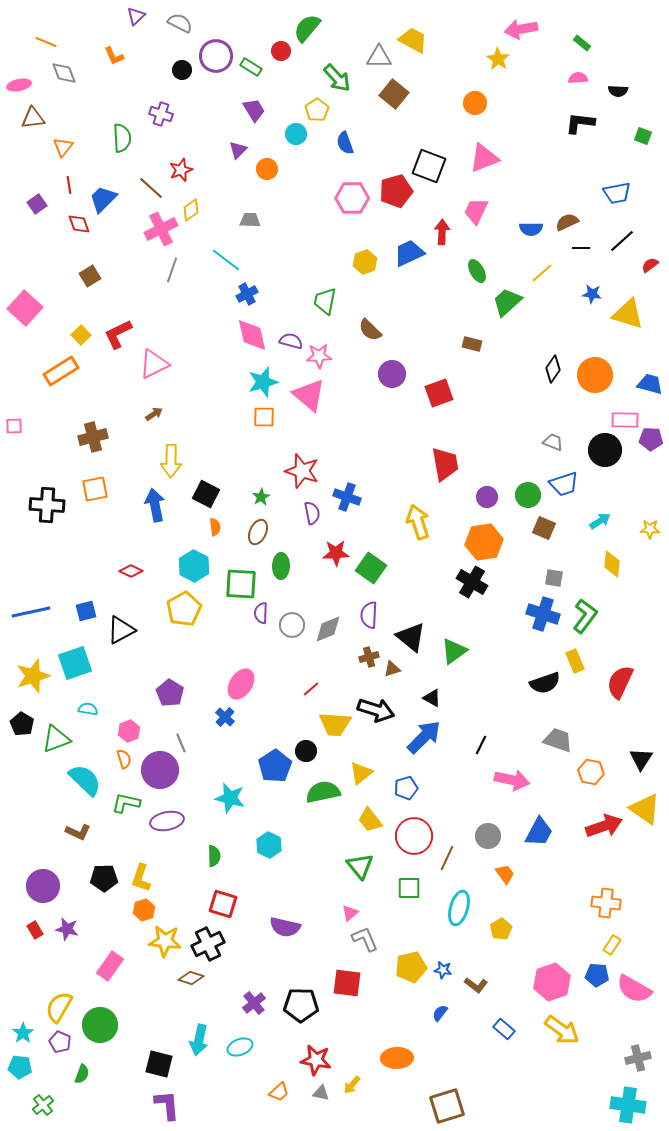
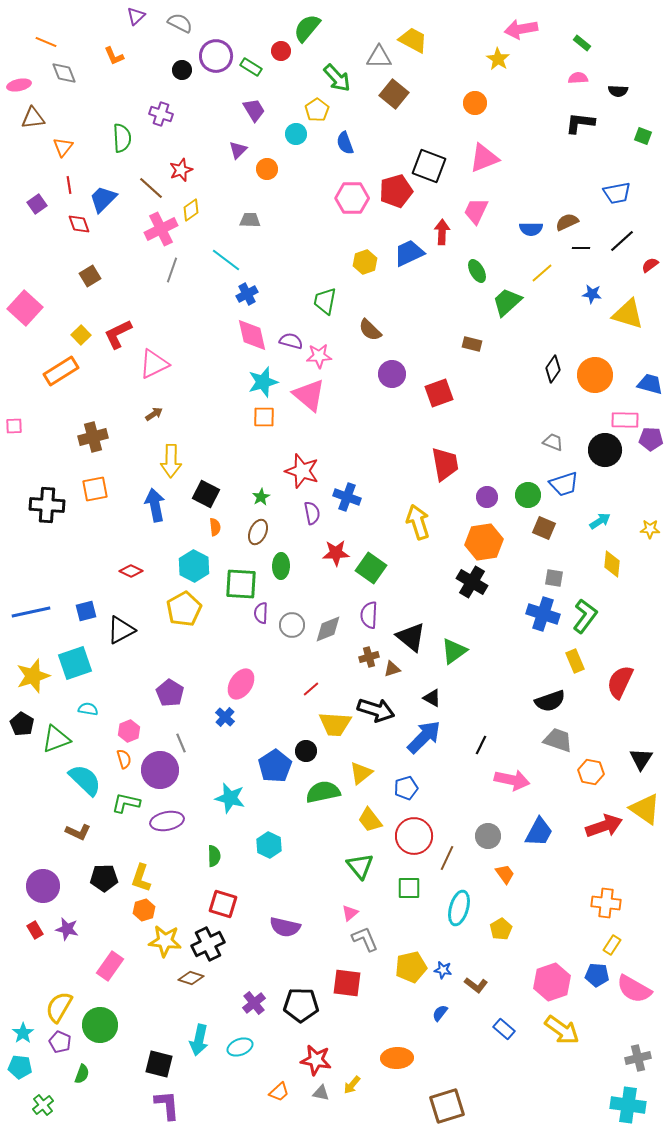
black semicircle at (545, 683): moved 5 px right, 18 px down
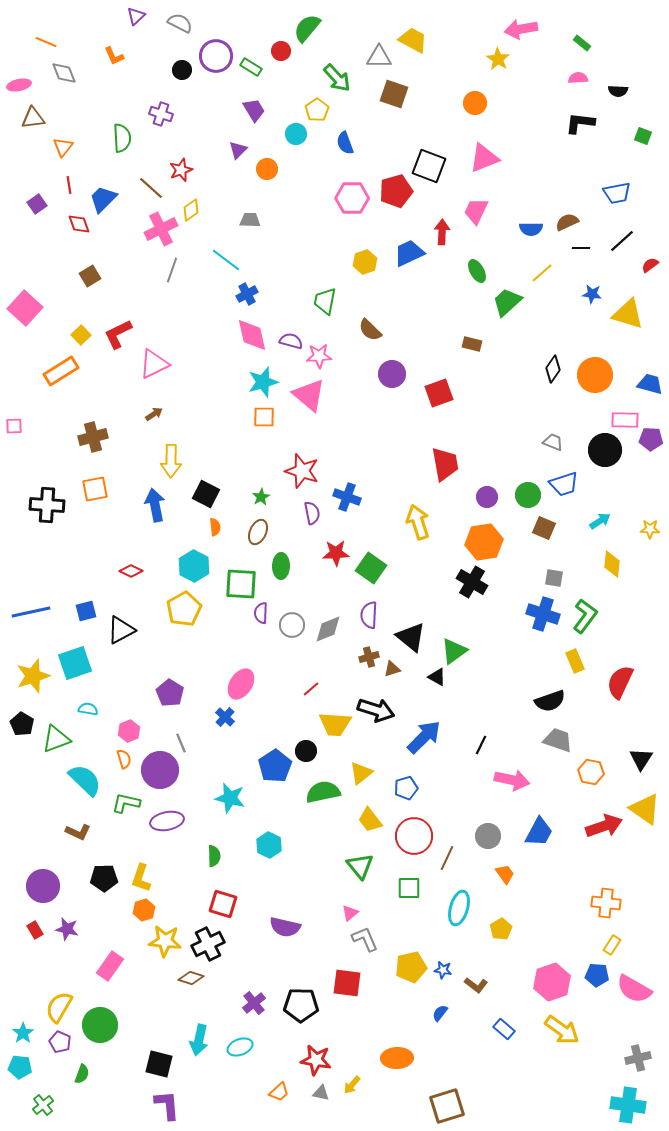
brown square at (394, 94): rotated 20 degrees counterclockwise
black triangle at (432, 698): moved 5 px right, 21 px up
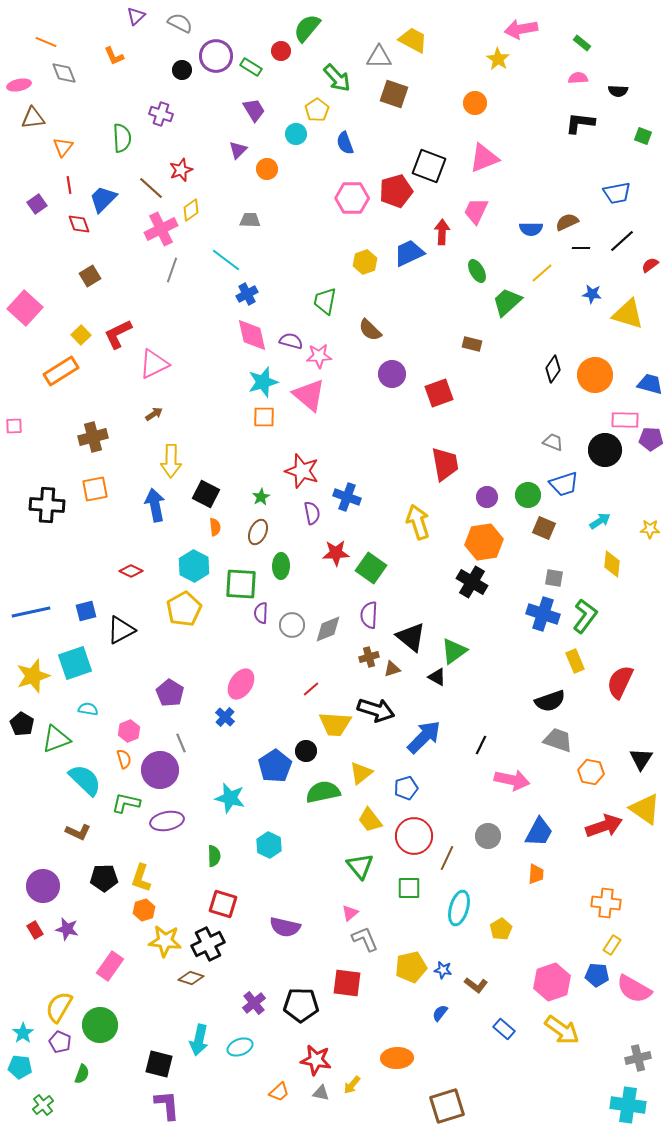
orange trapezoid at (505, 874): moved 31 px right; rotated 40 degrees clockwise
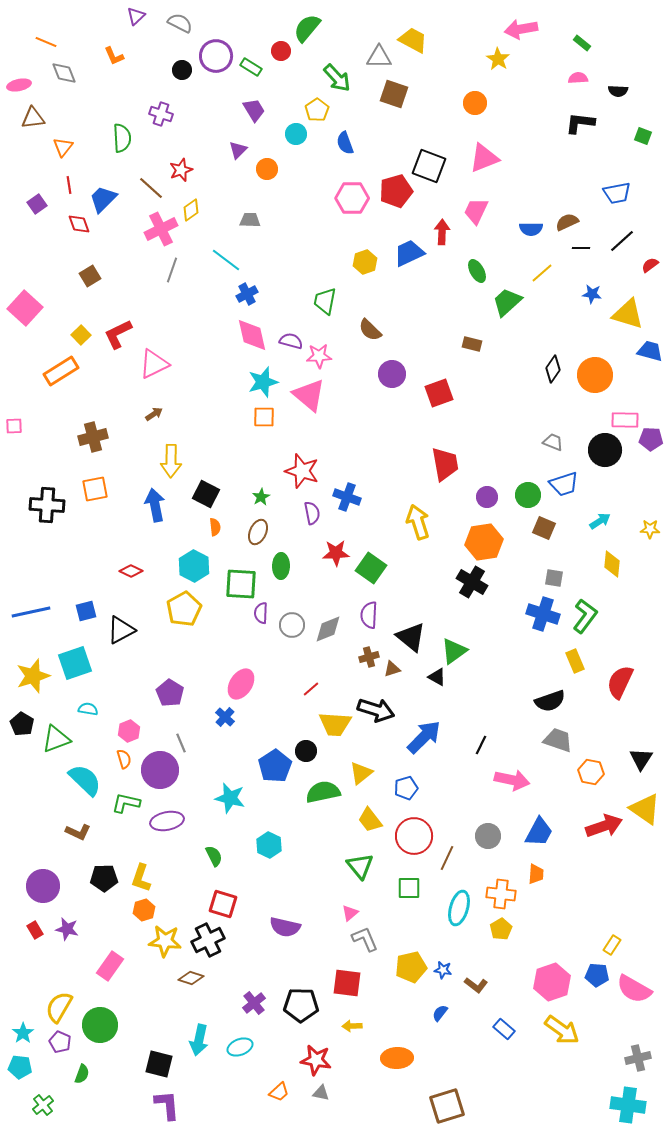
blue trapezoid at (650, 384): moved 33 px up
green semicircle at (214, 856): rotated 25 degrees counterclockwise
orange cross at (606, 903): moved 105 px left, 9 px up
black cross at (208, 944): moved 4 px up
yellow arrow at (352, 1085): moved 59 px up; rotated 48 degrees clockwise
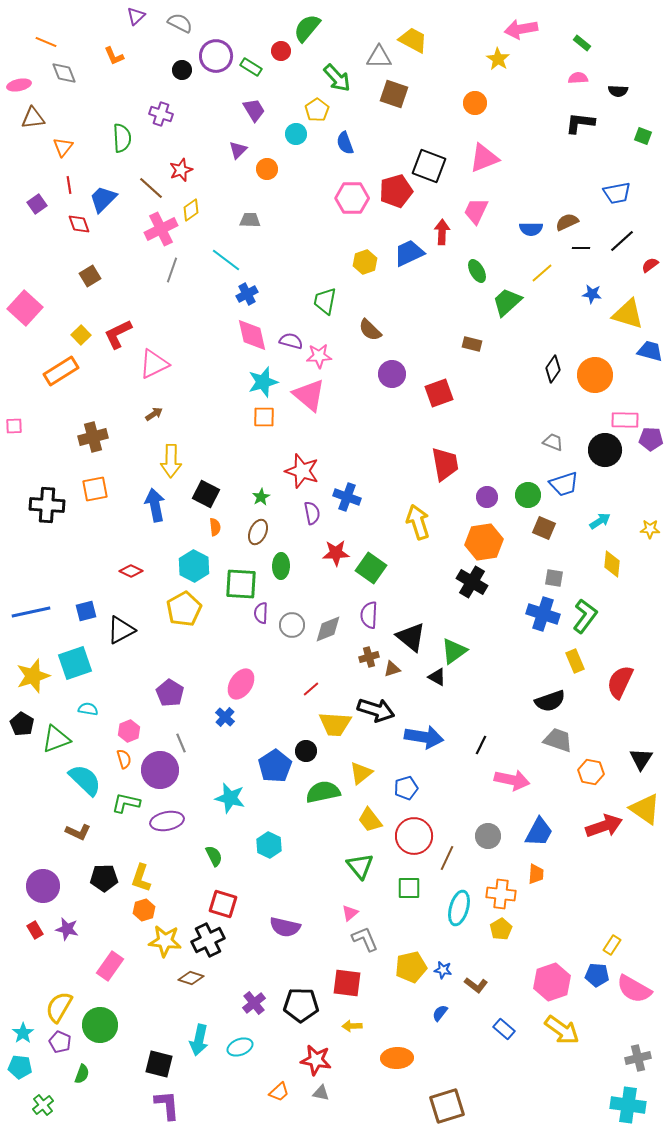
blue arrow at (424, 737): rotated 54 degrees clockwise
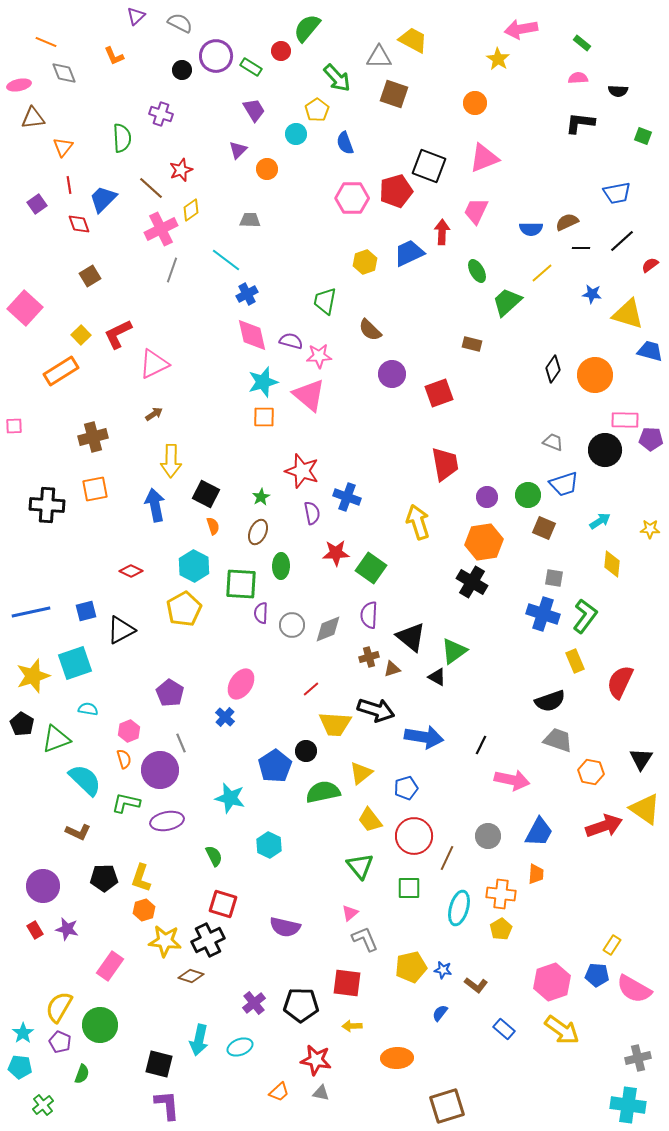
orange semicircle at (215, 527): moved 2 px left, 1 px up; rotated 12 degrees counterclockwise
brown diamond at (191, 978): moved 2 px up
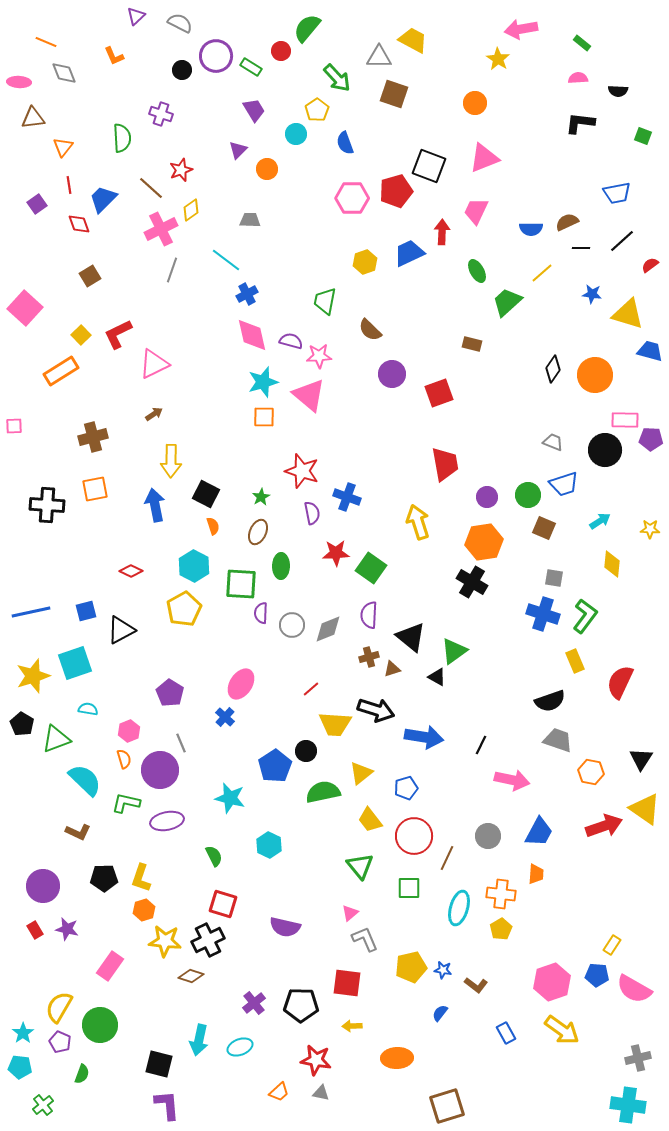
pink ellipse at (19, 85): moved 3 px up; rotated 15 degrees clockwise
blue rectangle at (504, 1029): moved 2 px right, 4 px down; rotated 20 degrees clockwise
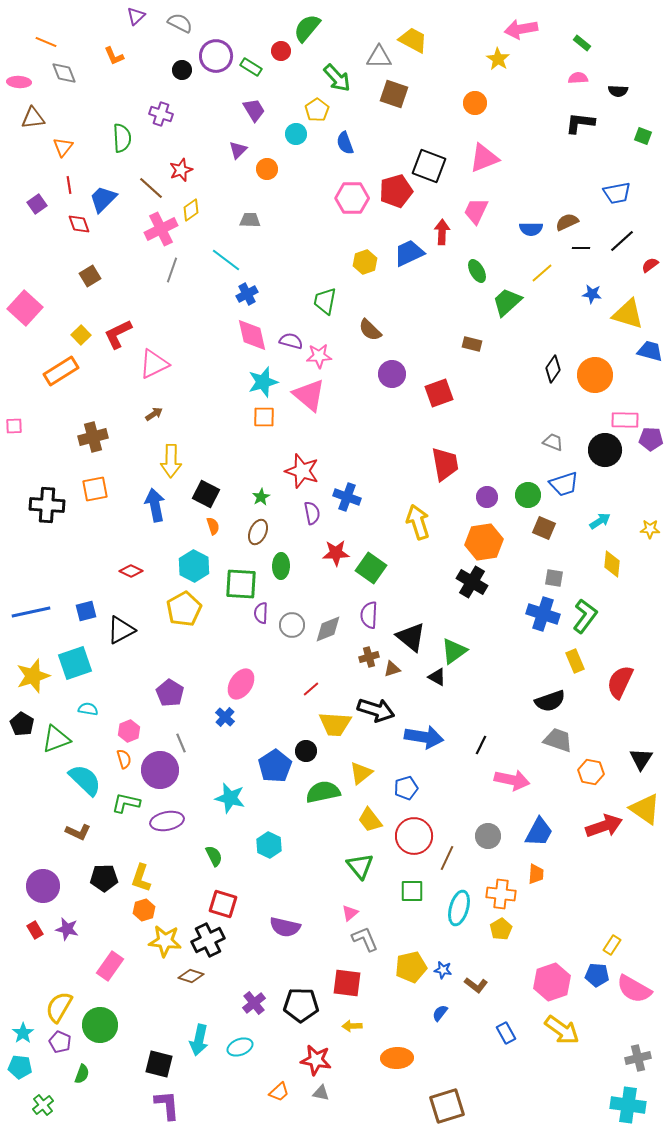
green square at (409, 888): moved 3 px right, 3 px down
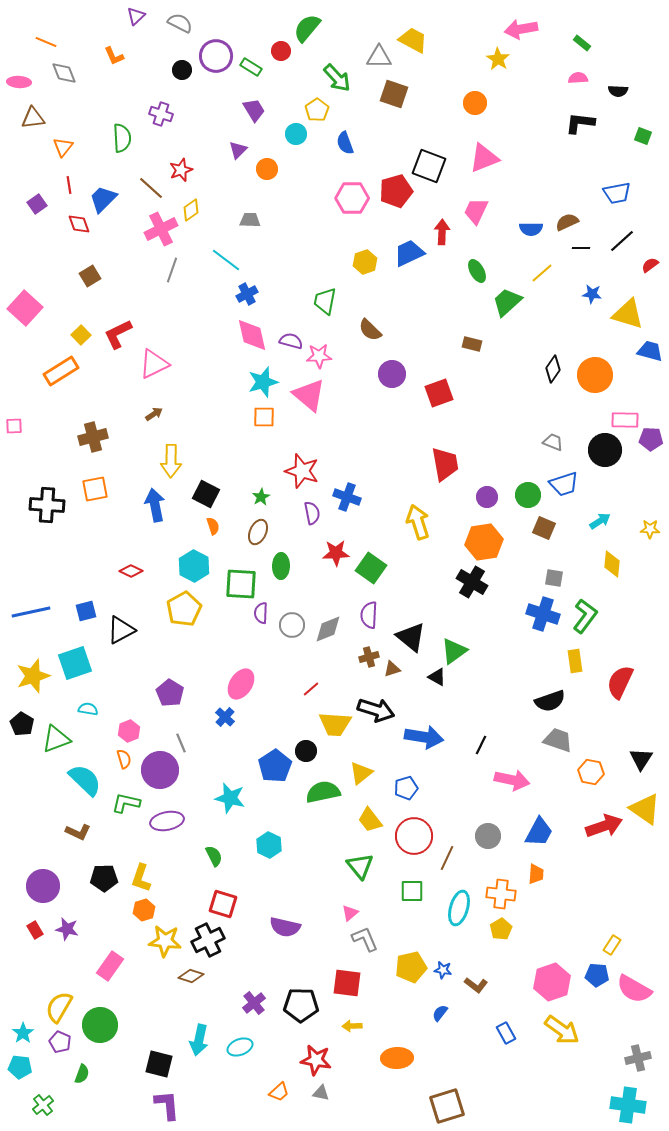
yellow rectangle at (575, 661): rotated 15 degrees clockwise
